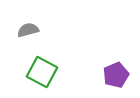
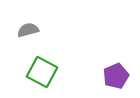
purple pentagon: moved 1 px down
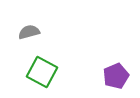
gray semicircle: moved 1 px right, 2 px down
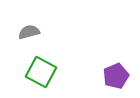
green square: moved 1 px left
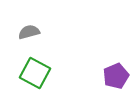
green square: moved 6 px left, 1 px down
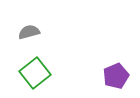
green square: rotated 24 degrees clockwise
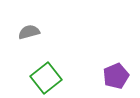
green square: moved 11 px right, 5 px down
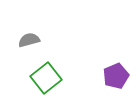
gray semicircle: moved 8 px down
